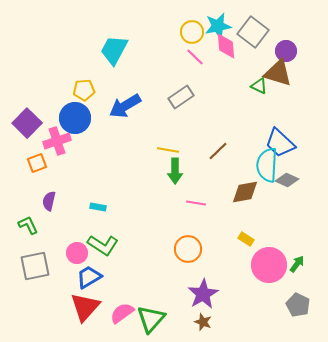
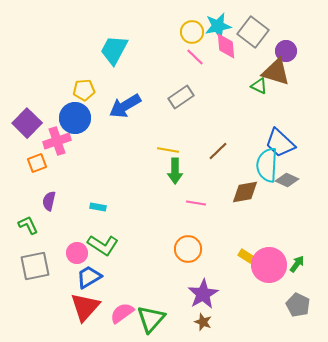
brown triangle at (278, 73): moved 2 px left, 1 px up
yellow rectangle at (246, 239): moved 17 px down
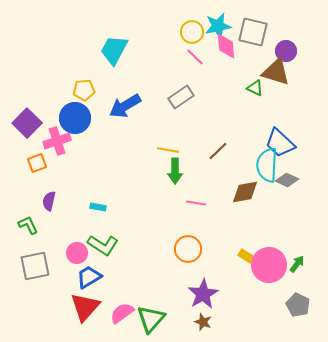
gray square at (253, 32): rotated 24 degrees counterclockwise
green triangle at (259, 86): moved 4 px left, 2 px down
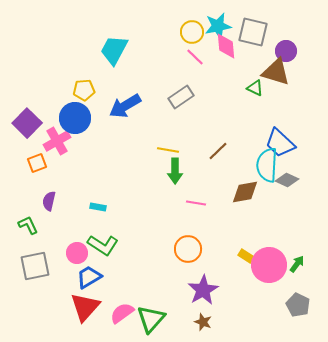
pink cross at (57, 141): rotated 12 degrees counterclockwise
purple star at (203, 294): moved 4 px up
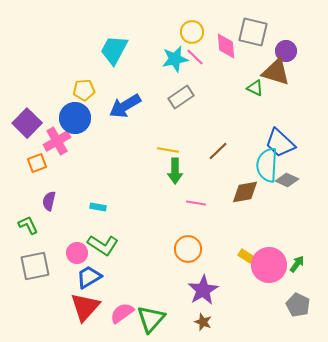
cyan star at (218, 26): moved 43 px left, 33 px down
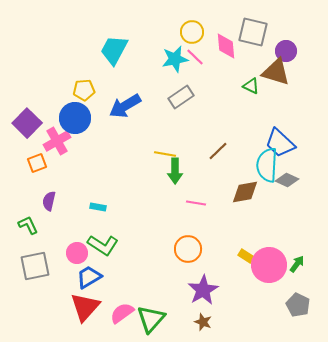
green triangle at (255, 88): moved 4 px left, 2 px up
yellow line at (168, 150): moved 3 px left, 4 px down
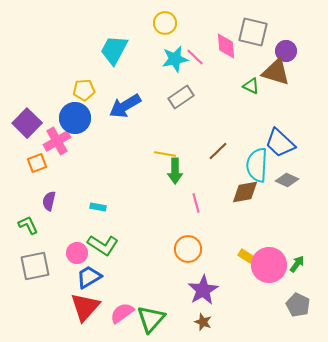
yellow circle at (192, 32): moved 27 px left, 9 px up
cyan semicircle at (267, 165): moved 10 px left
pink line at (196, 203): rotated 66 degrees clockwise
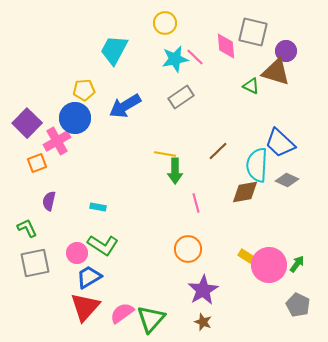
green L-shape at (28, 225): moved 1 px left, 3 px down
gray square at (35, 266): moved 3 px up
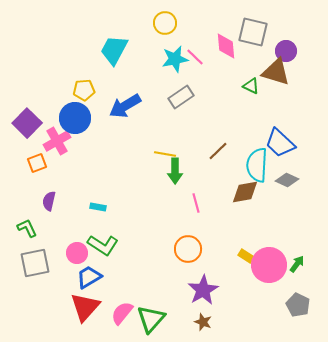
pink semicircle at (122, 313): rotated 15 degrees counterclockwise
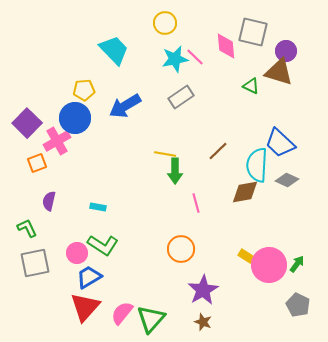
cyan trapezoid at (114, 50): rotated 108 degrees clockwise
brown triangle at (276, 72): moved 3 px right
orange circle at (188, 249): moved 7 px left
